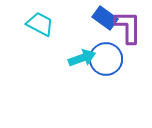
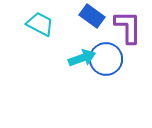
blue rectangle: moved 13 px left, 2 px up
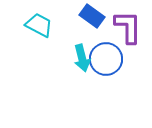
cyan trapezoid: moved 1 px left, 1 px down
cyan arrow: rotated 96 degrees clockwise
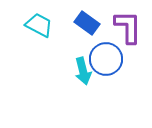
blue rectangle: moved 5 px left, 7 px down
cyan arrow: moved 1 px right, 13 px down
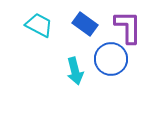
blue rectangle: moved 2 px left, 1 px down
blue circle: moved 5 px right
cyan arrow: moved 8 px left
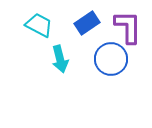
blue rectangle: moved 2 px right, 1 px up; rotated 70 degrees counterclockwise
cyan arrow: moved 15 px left, 12 px up
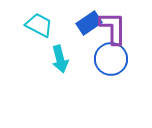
blue rectangle: moved 2 px right
purple L-shape: moved 15 px left, 1 px down
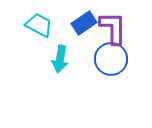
blue rectangle: moved 5 px left
cyan arrow: rotated 24 degrees clockwise
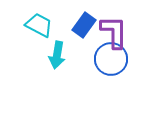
blue rectangle: moved 2 px down; rotated 20 degrees counterclockwise
purple L-shape: moved 1 px right, 4 px down
cyan arrow: moved 3 px left, 4 px up
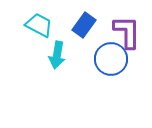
purple L-shape: moved 13 px right
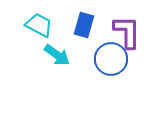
blue rectangle: rotated 20 degrees counterclockwise
cyan arrow: rotated 64 degrees counterclockwise
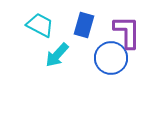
cyan trapezoid: moved 1 px right
cyan arrow: rotated 96 degrees clockwise
blue circle: moved 1 px up
